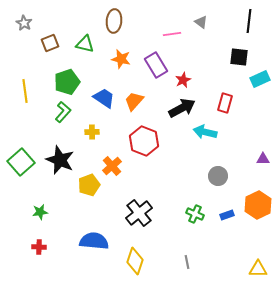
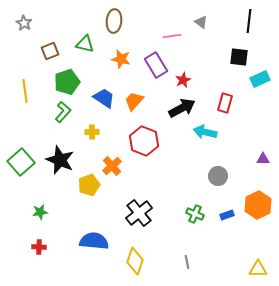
pink line: moved 2 px down
brown square: moved 8 px down
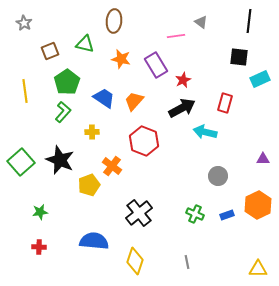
pink line: moved 4 px right
green pentagon: rotated 15 degrees counterclockwise
orange cross: rotated 12 degrees counterclockwise
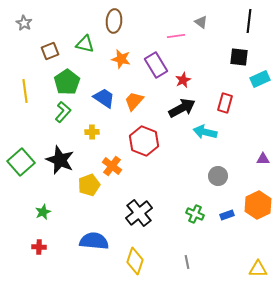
green star: moved 3 px right; rotated 14 degrees counterclockwise
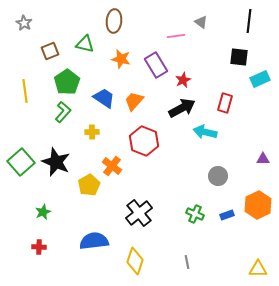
black star: moved 4 px left, 2 px down
yellow pentagon: rotated 10 degrees counterclockwise
blue semicircle: rotated 12 degrees counterclockwise
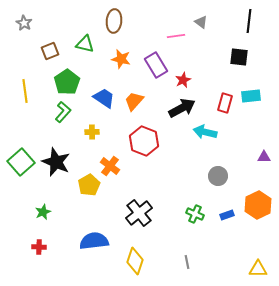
cyan rectangle: moved 9 px left, 17 px down; rotated 18 degrees clockwise
purple triangle: moved 1 px right, 2 px up
orange cross: moved 2 px left
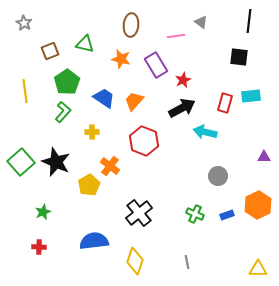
brown ellipse: moved 17 px right, 4 px down
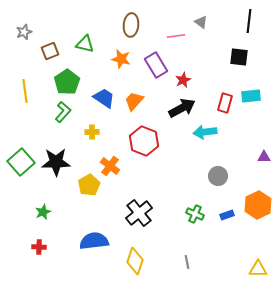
gray star: moved 9 px down; rotated 21 degrees clockwise
cyan arrow: rotated 20 degrees counterclockwise
black star: rotated 24 degrees counterclockwise
